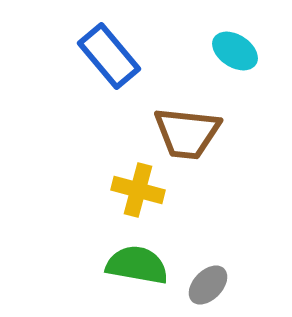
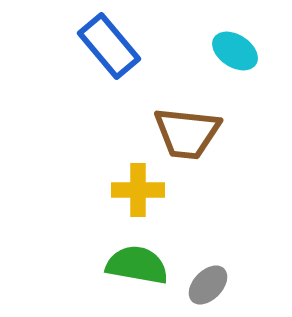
blue rectangle: moved 10 px up
yellow cross: rotated 15 degrees counterclockwise
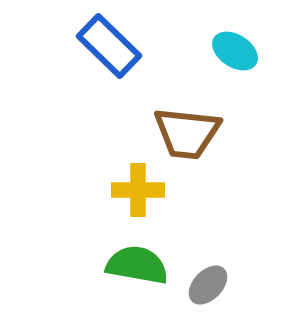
blue rectangle: rotated 6 degrees counterclockwise
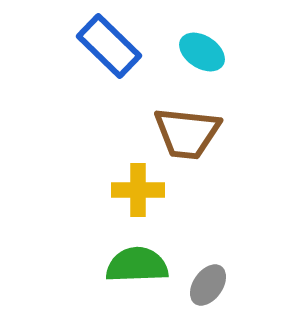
cyan ellipse: moved 33 px left, 1 px down
green semicircle: rotated 12 degrees counterclockwise
gray ellipse: rotated 9 degrees counterclockwise
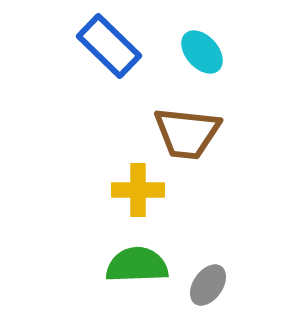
cyan ellipse: rotated 15 degrees clockwise
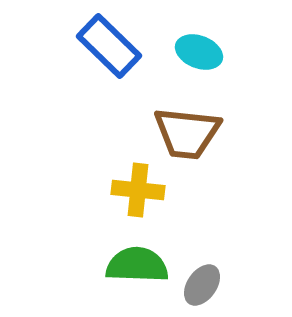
cyan ellipse: moved 3 px left; rotated 27 degrees counterclockwise
yellow cross: rotated 6 degrees clockwise
green semicircle: rotated 4 degrees clockwise
gray ellipse: moved 6 px left
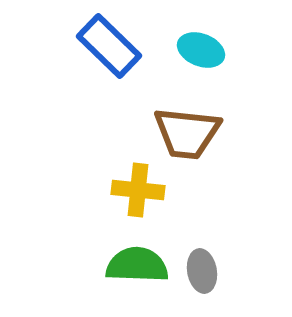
cyan ellipse: moved 2 px right, 2 px up
gray ellipse: moved 14 px up; rotated 45 degrees counterclockwise
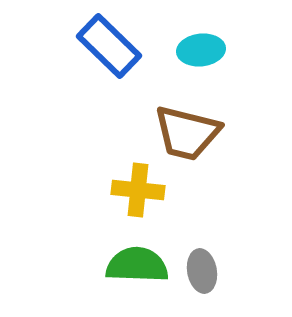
cyan ellipse: rotated 27 degrees counterclockwise
brown trapezoid: rotated 8 degrees clockwise
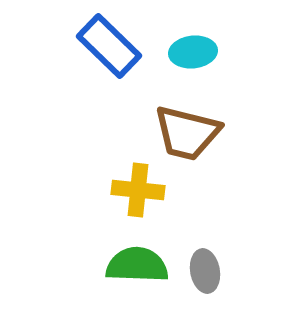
cyan ellipse: moved 8 px left, 2 px down
gray ellipse: moved 3 px right
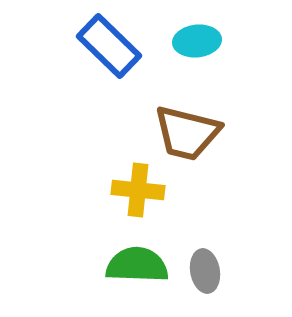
cyan ellipse: moved 4 px right, 11 px up
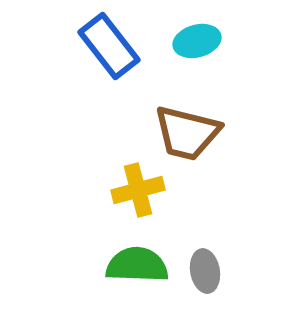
cyan ellipse: rotated 9 degrees counterclockwise
blue rectangle: rotated 8 degrees clockwise
yellow cross: rotated 21 degrees counterclockwise
